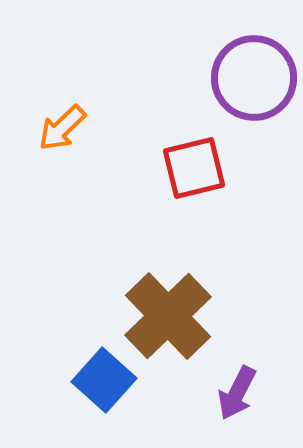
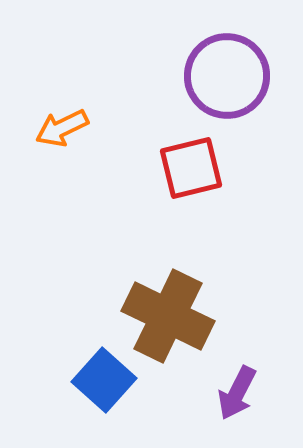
purple circle: moved 27 px left, 2 px up
orange arrow: rotated 18 degrees clockwise
red square: moved 3 px left
brown cross: rotated 20 degrees counterclockwise
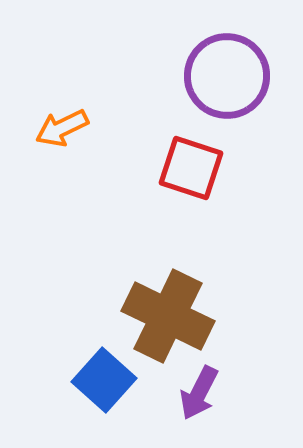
red square: rotated 32 degrees clockwise
purple arrow: moved 38 px left
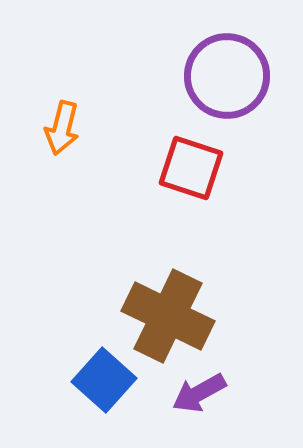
orange arrow: rotated 50 degrees counterclockwise
purple arrow: rotated 34 degrees clockwise
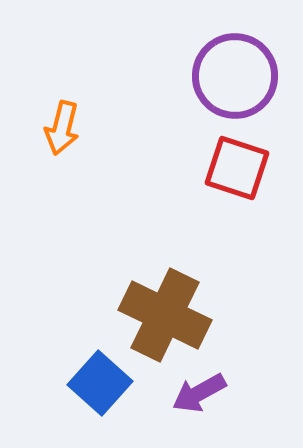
purple circle: moved 8 px right
red square: moved 46 px right
brown cross: moved 3 px left, 1 px up
blue square: moved 4 px left, 3 px down
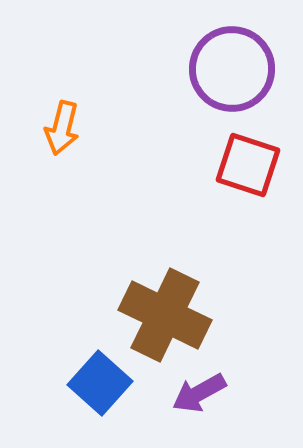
purple circle: moved 3 px left, 7 px up
red square: moved 11 px right, 3 px up
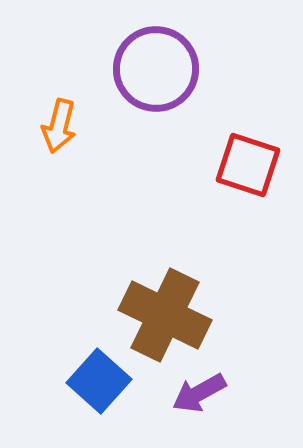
purple circle: moved 76 px left
orange arrow: moved 3 px left, 2 px up
blue square: moved 1 px left, 2 px up
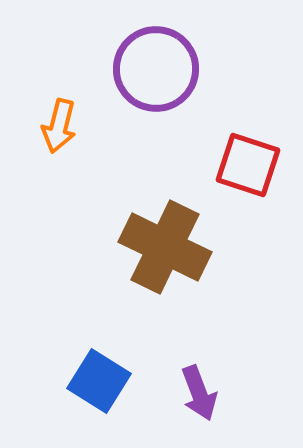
brown cross: moved 68 px up
blue square: rotated 10 degrees counterclockwise
purple arrow: rotated 82 degrees counterclockwise
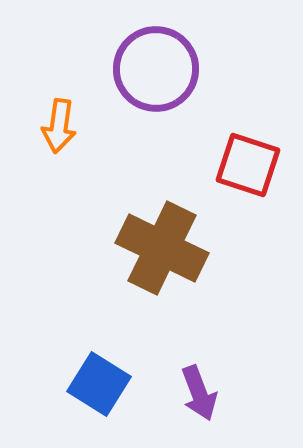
orange arrow: rotated 6 degrees counterclockwise
brown cross: moved 3 px left, 1 px down
blue square: moved 3 px down
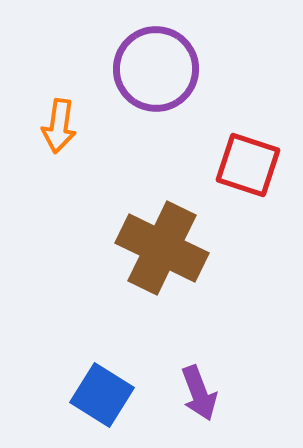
blue square: moved 3 px right, 11 px down
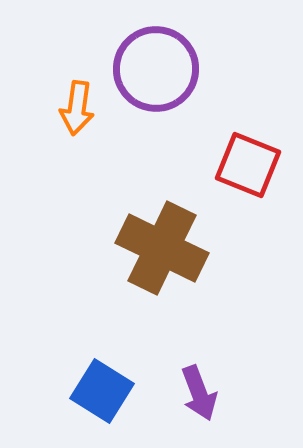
orange arrow: moved 18 px right, 18 px up
red square: rotated 4 degrees clockwise
blue square: moved 4 px up
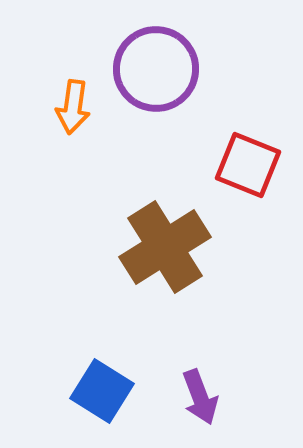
orange arrow: moved 4 px left, 1 px up
brown cross: moved 3 px right, 1 px up; rotated 32 degrees clockwise
purple arrow: moved 1 px right, 4 px down
